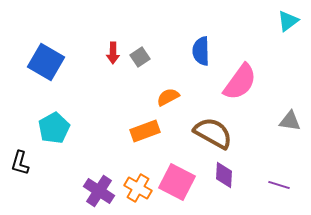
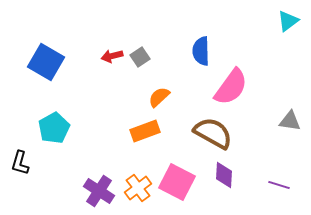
red arrow: moved 1 px left, 3 px down; rotated 75 degrees clockwise
pink semicircle: moved 9 px left, 5 px down
orange semicircle: moved 9 px left; rotated 15 degrees counterclockwise
orange cross: rotated 24 degrees clockwise
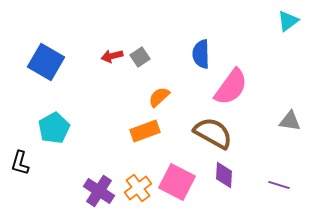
blue semicircle: moved 3 px down
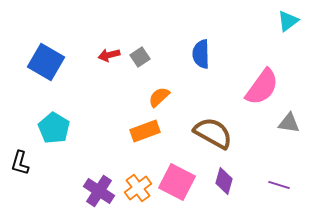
red arrow: moved 3 px left, 1 px up
pink semicircle: moved 31 px right
gray triangle: moved 1 px left, 2 px down
cyan pentagon: rotated 12 degrees counterclockwise
purple diamond: moved 6 px down; rotated 12 degrees clockwise
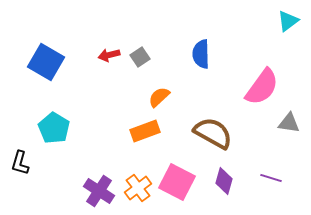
purple line: moved 8 px left, 7 px up
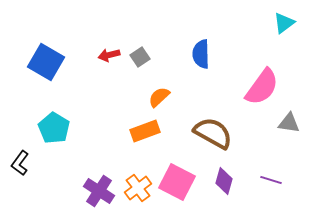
cyan triangle: moved 4 px left, 2 px down
black L-shape: rotated 20 degrees clockwise
purple line: moved 2 px down
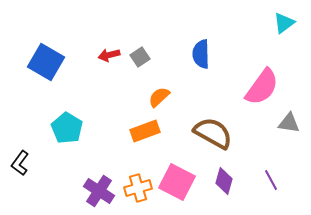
cyan pentagon: moved 13 px right
purple line: rotated 45 degrees clockwise
orange cross: rotated 20 degrees clockwise
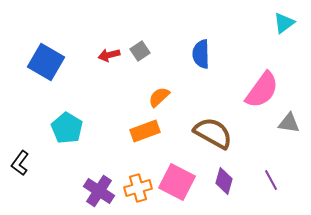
gray square: moved 6 px up
pink semicircle: moved 3 px down
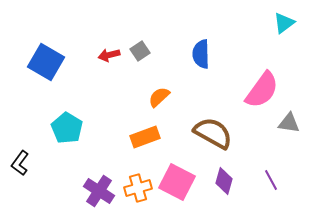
orange rectangle: moved 6 px down
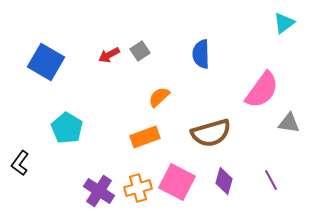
red arrow: rotated 15 degrees counterclockwise
brown semicircle: moved 2 px left; rotated 135 degrees clockwise
